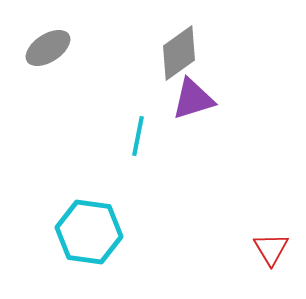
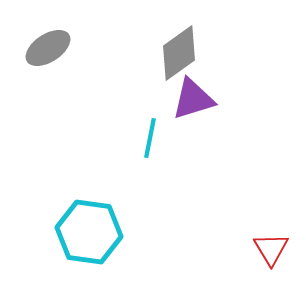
cyan line: moved 12 px right, 2 px down
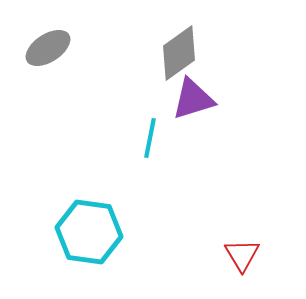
red triangle: moved 29 px left, 6 px down
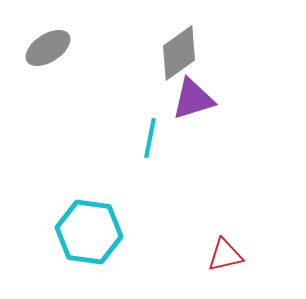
red triangle: moved 17 px left; rotated 48 degrees clockwise
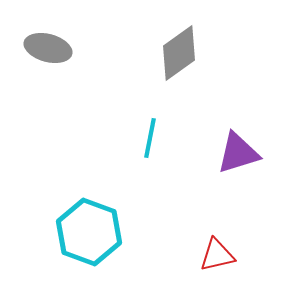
gray ellipse: rotated 48 degrees clockwise
purple triangle: moved 45 px right, 54 px down
cyan hexagon: rotated 12 degrees clockwise
red triangle: moved 8 px left
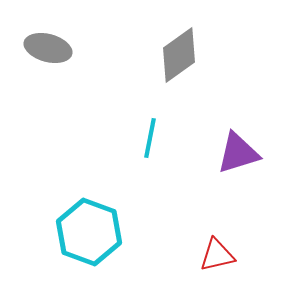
gray diamond: moved 2 px down
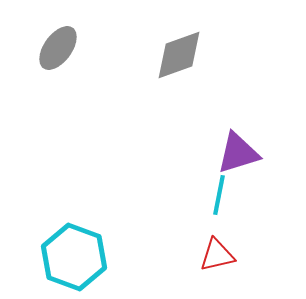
gray ellipse: moved 10 px right; rotated 69 degrees counterclockwise
gray diamond: rotated 16 degrees clockwise
cyan line: moved 69 px right, 57 px down
cyan hexagon: moved 15 px left, 25 px down
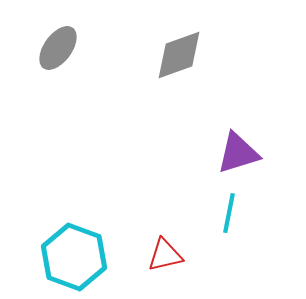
cyan line: moved 10 px right, 18 px down
red triangle: moved 52 px left
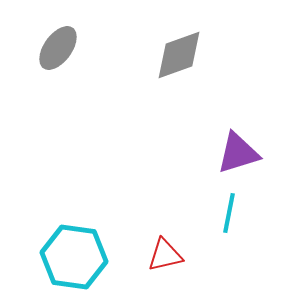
cyan hexagon: rotated 12 degrees counterclockwise
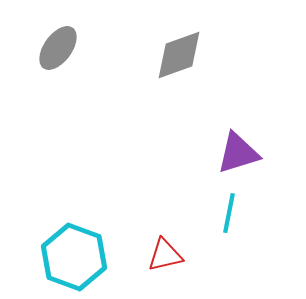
cyan hexagon: rotated 12 degrees clockwise
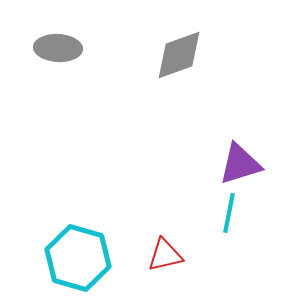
gray ellipse: rotated 57 degrees clockwise
purple triangle: moved 2 px right, 11 px down
cyan hexagon: moved 4 px right, 1 px down; rotated 4 degrees counterclockwise
